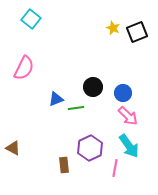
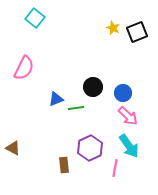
cyan square: moved 4 px right, 1 px up
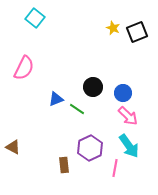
green line: moved 1 px right, 1 px down; rotated 42 degrees clockwise
brown triangle: moved 1 px up
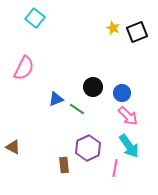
blue circle: moved 1 px left
purple hexagon: moved 2 px left
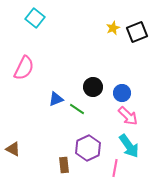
yellow star: rotated 24 degrees clockwise
brown triangle: moved 2 px down
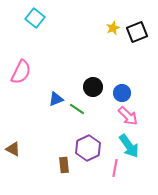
pink semicircle: moved 3 px left, 4 px down
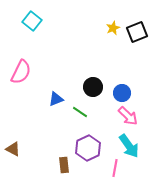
cyan square: moved 3 px left, 3 px down
green line: moved 3 px right, 3 px down
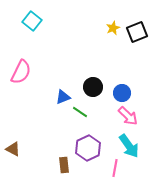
blue triangle: moved 7 px right, 2 px up
